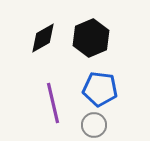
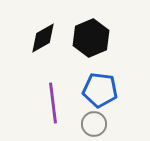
blue pentagon: moved 1 px down
purple line: rotated 6 degrees clockwise
gray circle: moved 1 px up
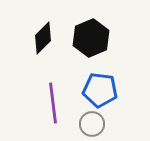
black diamond: rotated 16 degrees counterclockwise
gray circle: moved 2 px left
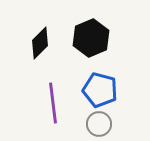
black diamond: moved 3 px left, 5 px down
blue pentagon: rotated 8 degrees clockwise
gray circle: moved 7 px right
